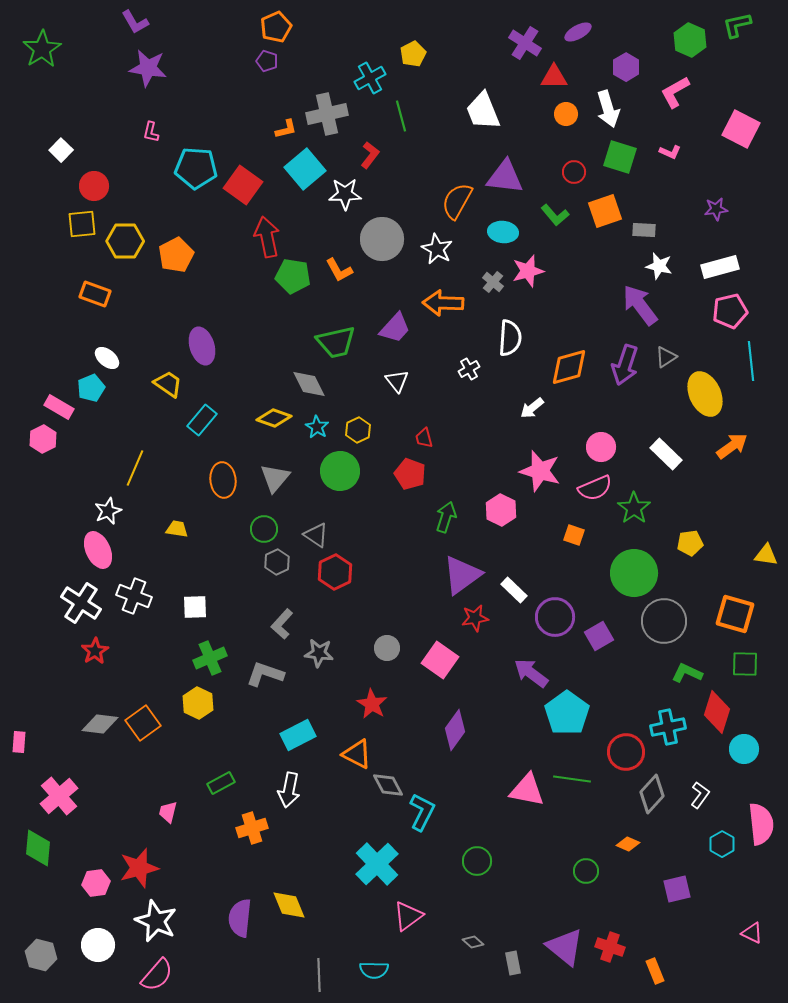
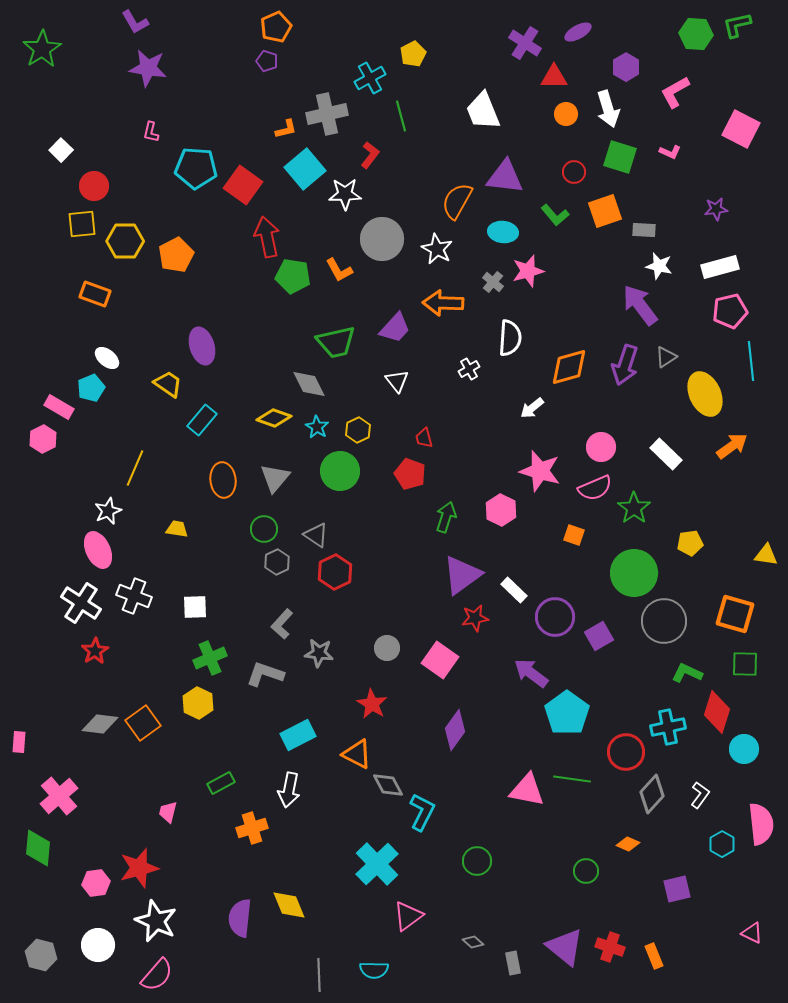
green hexagon at (690, 40): moved 6 px right, 6 px up; rotated 20 degrees counterclockwise
orange rectangle at (655, 971): moved 1 px left, 15 px up
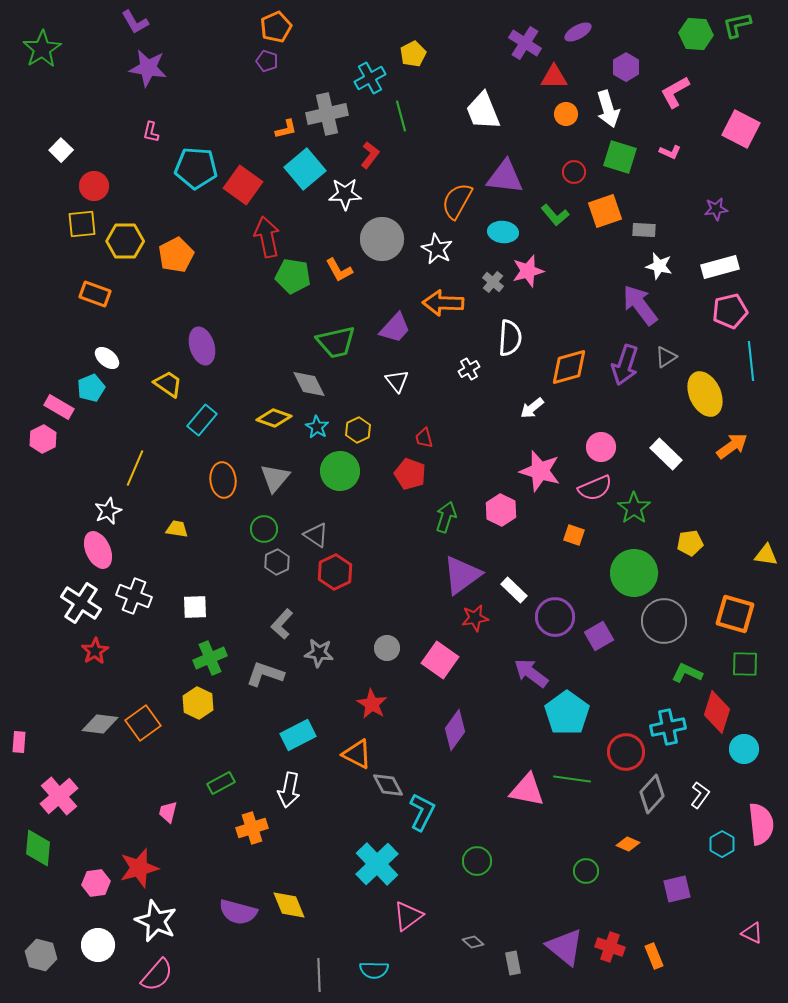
purple semicircle at (240, 918): moved 2 px left, 6 px up; rotated 81 degrees counterclockwise
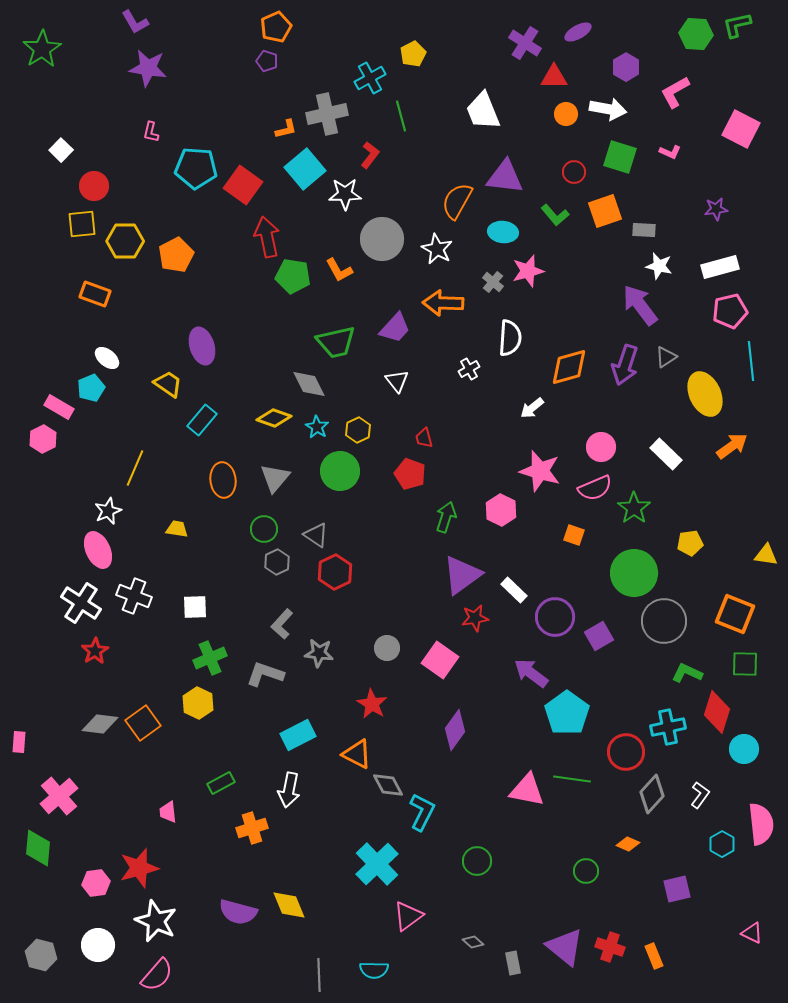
white arrow at (608, 109): rotated 63 degrees counterclockwise
orange square at (735, 614): rotated 6 degrees clockwise
pink trapezoid at (168, 812): rotated 20 degrees counterclockwise
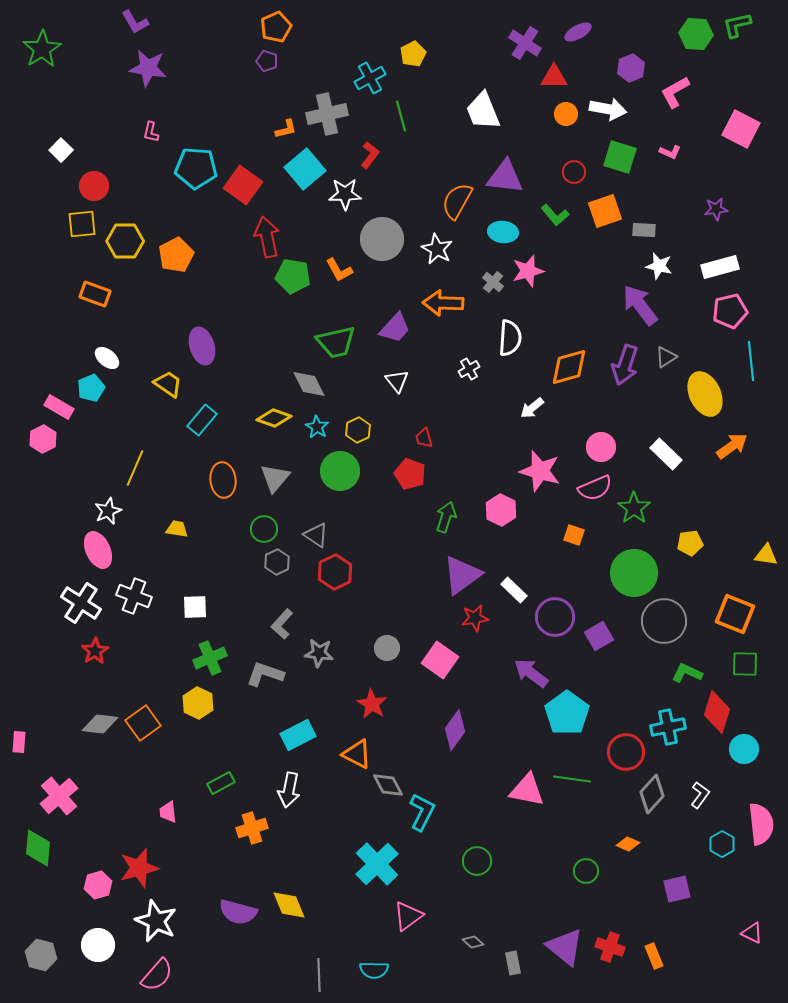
purple hexagon at (626, 67): moved 5 px right, 1 px down; rotated 8 degrees clockwise
pink hexagon at (96, 883): moved 2 px right, 2 px down; rotated 8 degrees counterclockwise
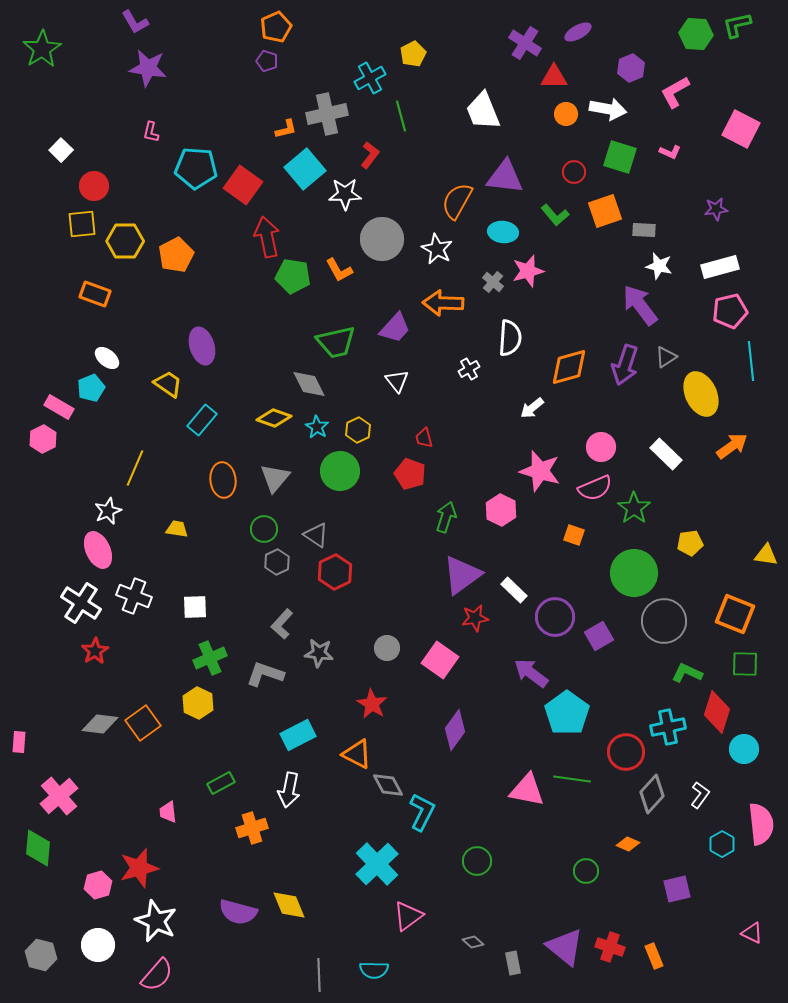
yellow ellipse at (705, 394): moved 4 px left
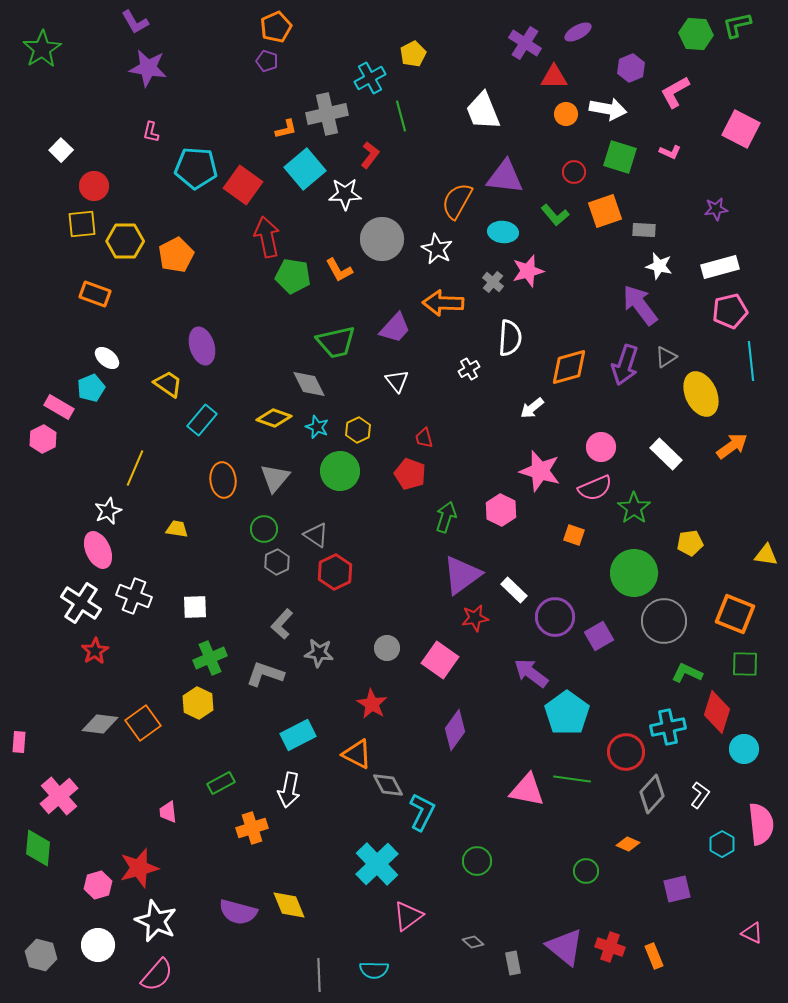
cyan star at (317, 427): rotated 10 degrees counterclockwise
